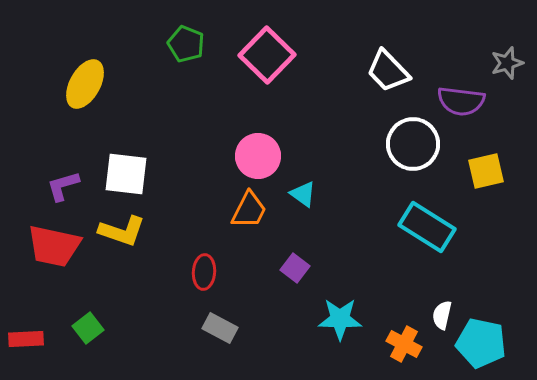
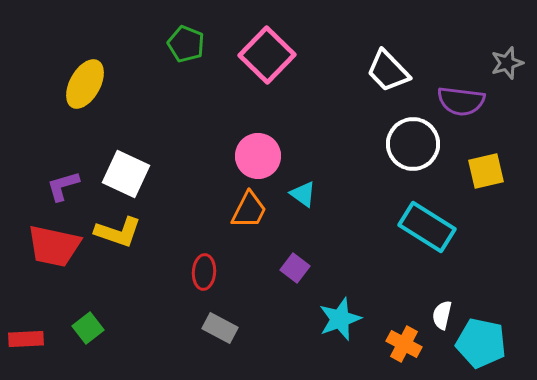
white square: rotated 18 degrees clockwise
yellow L-shape: moved 4 px left, 1 px down
cyan star: rotated 21 degrees counterclockwise
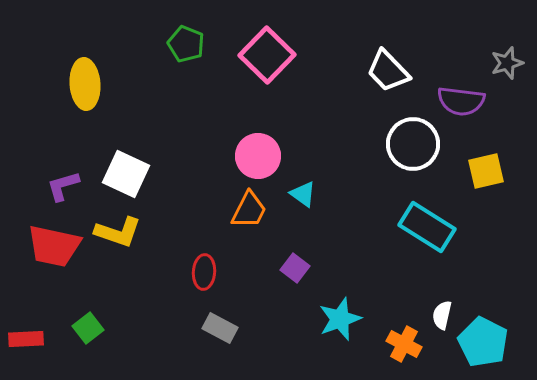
yellow ellipse: rotated 33 degrees counterclockwise
cyan pentagon: moved 2 px right, 1 px up; rotated 15 degrees clockwise
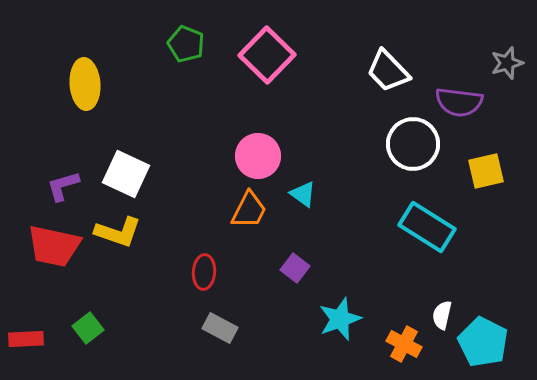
purple semicircle: moved 2 px left, 1 px down
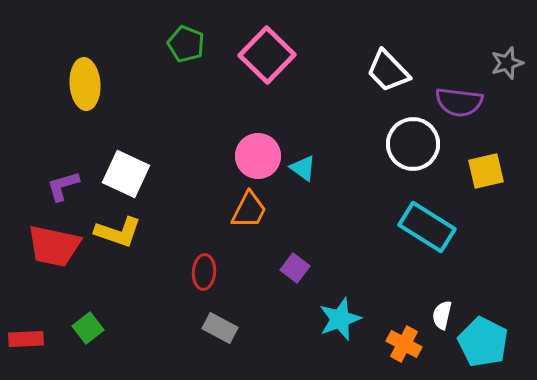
cyan triangle: moved 26 px up
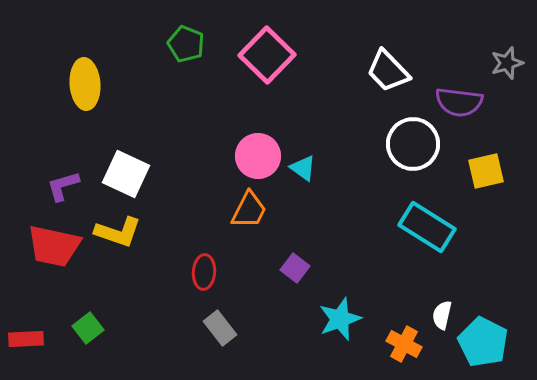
gray rectangle: rotated 24 degrees clockwise
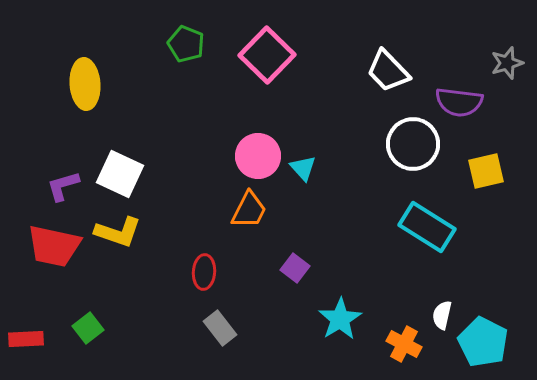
cyan triangle: rotated 12 degrees clockwise
white square: moved 6 px left
cyan star: rotated 12 degrees counterclockwise
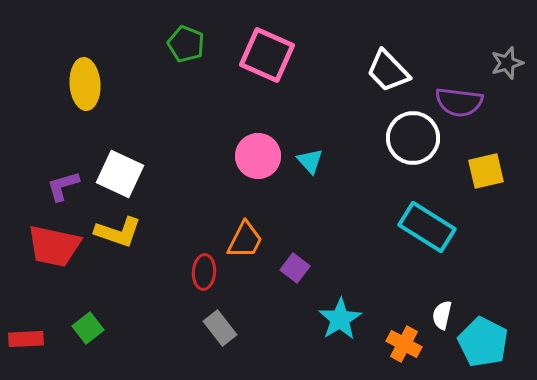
pink square: rotated 20 degrees counterclockwise
white circle: moved 6 px up
cyan triangle: moved 7 px right, 7 px up
orange trapezoid: moved 4 px left, 30 px down
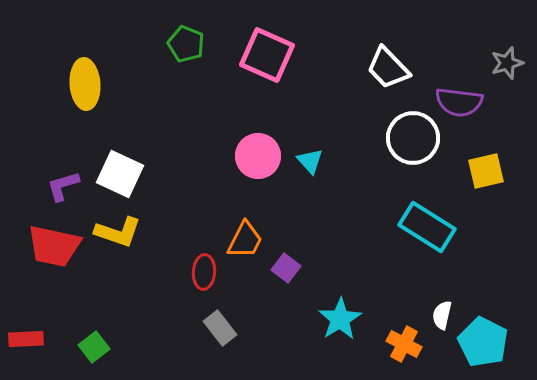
white trapezoid: moved 3 px up
purple square: moved 9 px left
green square: moved 6 px right, 19 px down
